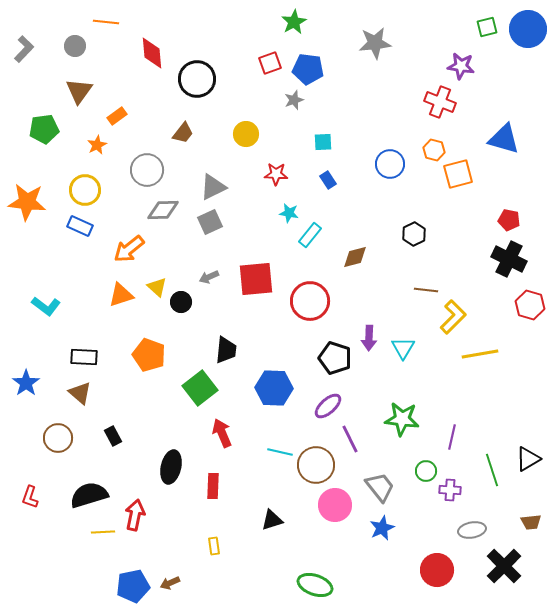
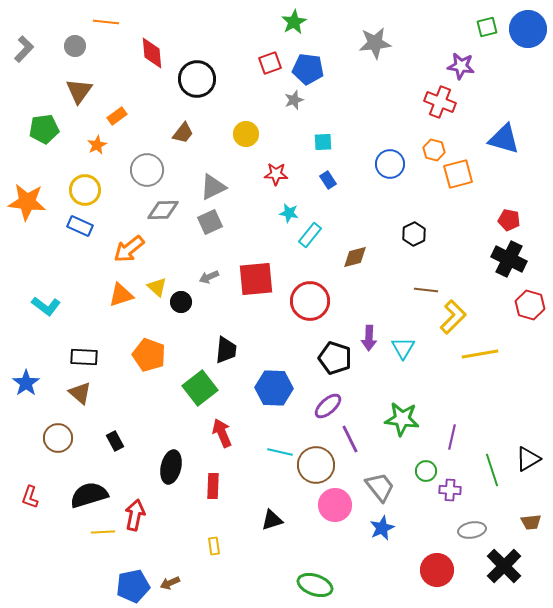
black rectangle at (113, 436): moved 2 px right, 5 px down
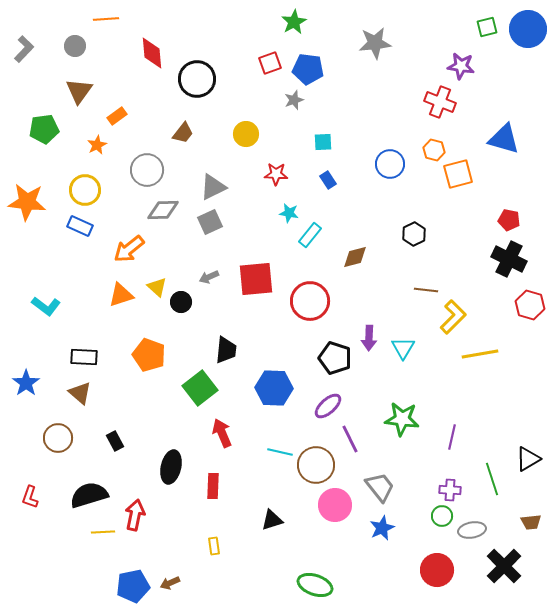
orange line at (106, 22): moved 3 px up; rotated 10 degrees counterclockwise
green line at (492, 470): moved 9 px down
green circle at (426, 471): moved 16 px right, 45 px down
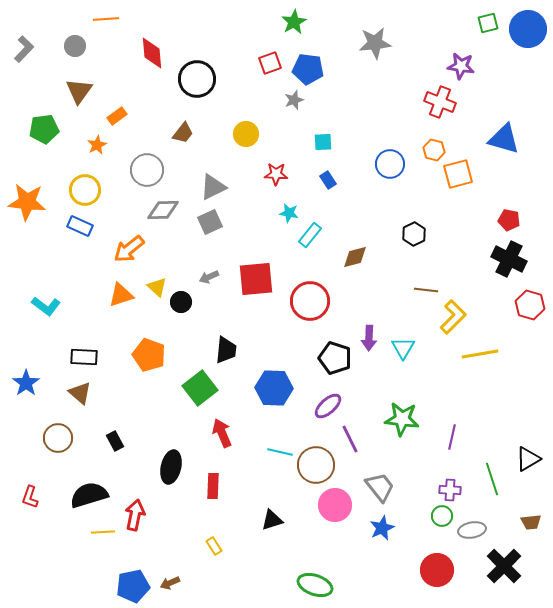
green square at (487, 27): moved 1 px right, 4 px up
yellow rectangle at (214, 546): rotated 24 degrees counterclockwise
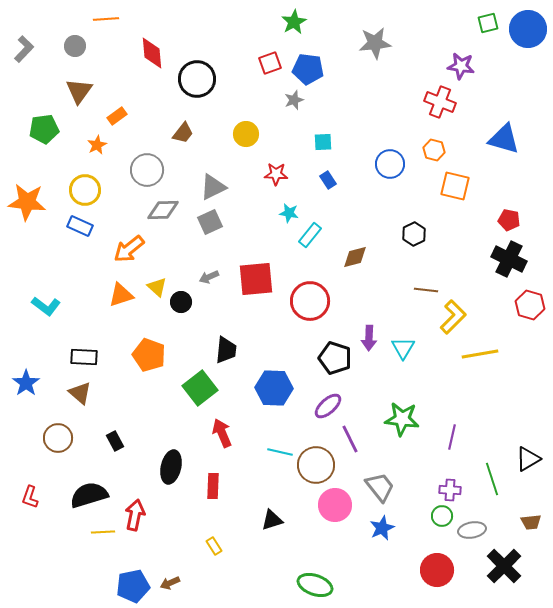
orange square at (458, 174): moved 3 px left, 12 px down; rotated 28 degrees clockwise
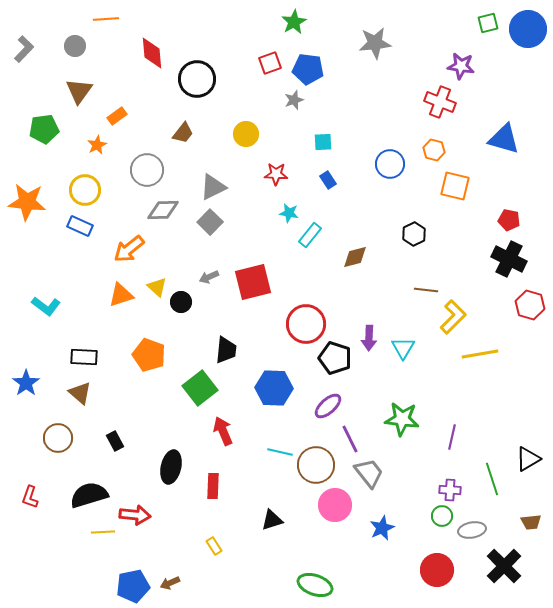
gray square at (210, 222): rotated 20 degrees counterclockwise
red square at (256, 279): moved 3 px left, 3 px down; rotated 9 degrees counterclockwise
red circle at (310, 301): moved 4 px left, 23 px down
red arrow at (222, 433): moved 1 px right, 2 px up
gray trapezoid at (380, 487): moved 11 px left, 14 px up
red arrow at (135, 515): rotated 84 degrees clockwise
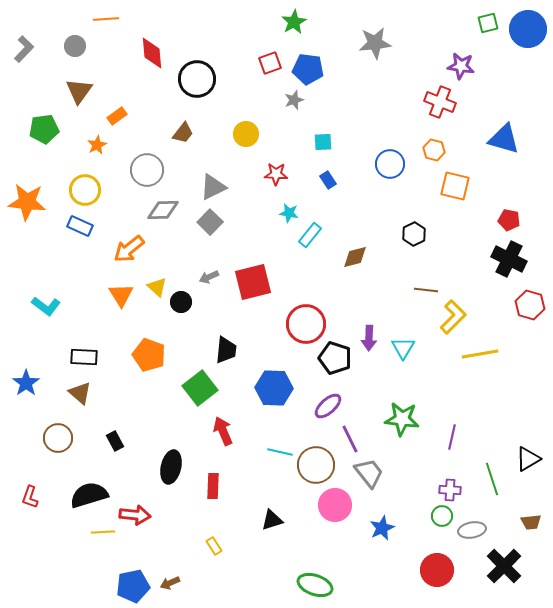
orange triangle at (121, 295): rotated 44 degrees counterclockwise
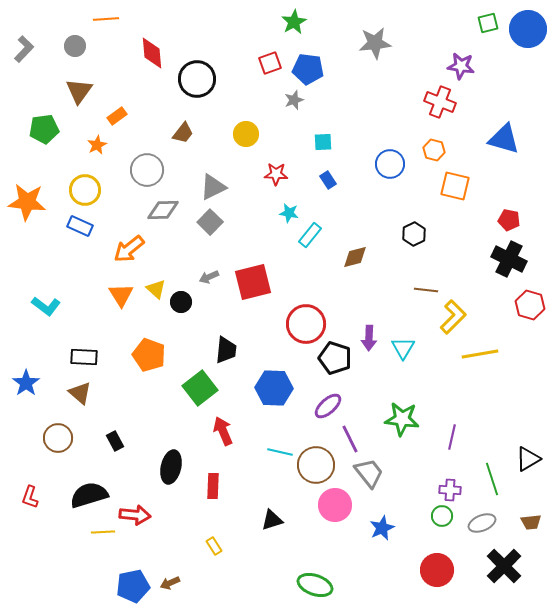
yellow triangle at (157, 287): moved 1 px left, 2 px down
gray ellipse at (472, 530): moved 10 px right, 7 px up; rotated 12 degrees counterclockwise
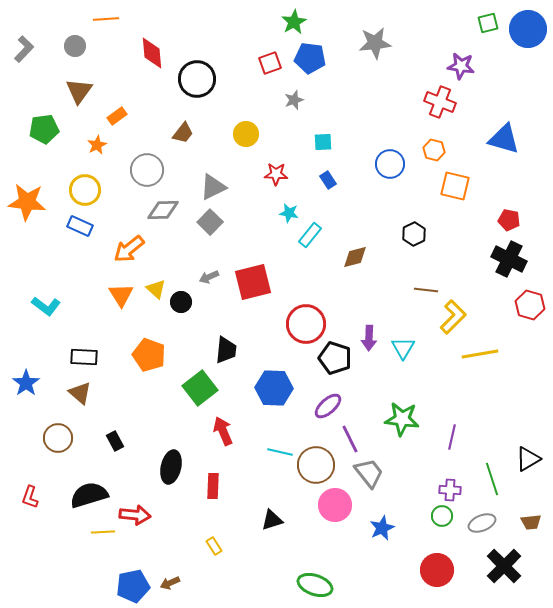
blue pentagon at (308, 69): moved 2 px right, 11 px up
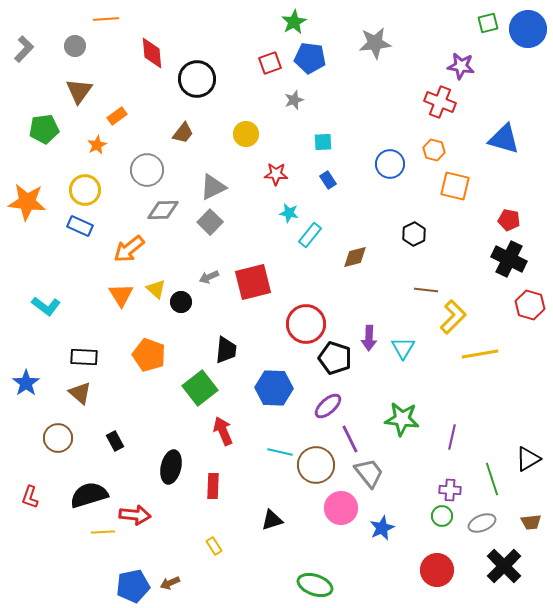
pink circle at (335, 505): moved 6 px right, 3 px down
